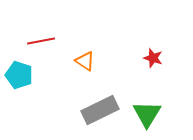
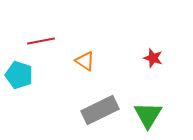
green triangle: moved 1 px right, 1 px down
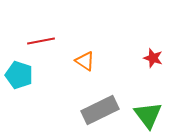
green triangle: rotated 8 degrees counterclockwise
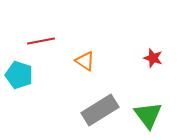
gray rectangle: rotated 6 degrees counterclockwise
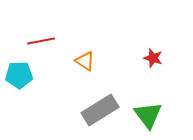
cyan pentagon: rotated 20 degrees counterclockwise
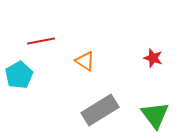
cyan pentagon: rotated 28 degrees counterclockwise
green triangle: moved 7 px right
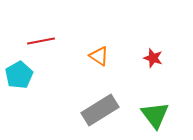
orange triangle: moved 14 px right, 5 px up
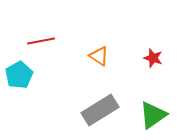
green triangle: moved 2 px left; rotated 32 degrees clockwise
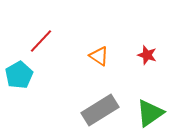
red line: rotated 36 degrees counterclockwise
red star: moved 6 px left, 3 px up
green triangle: moved 3 px left, 2 px up
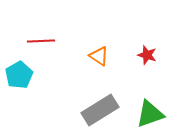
red line: rotated 44 degrees clockwise
green triangle: moved 1 px down; rotated 16 degrees clockwise
